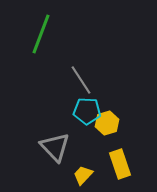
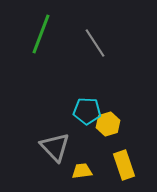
gray line: moved 14 px right, 37 px up
yellow hexagon: moved 1 px right, 1 px down
yellow rectangle: moved 4 px right, 1 px down
yellow trapezoid: moved 1 px left, 4 px up; rotated 40 degrees clockwise
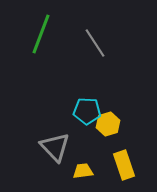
yellow trapezoid: moved 1 px right
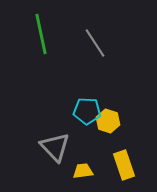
green line: rotated 33 degrees counterclockwise
yellow hexagon: moved 3 px up; rotated 25 degrees counterclockwise
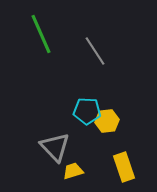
green line: rotated 12 degrees counterclockwise
gray line: moved 8 px down
yellow hexagon: moved 1 px left; rotated 25 degrees counterclockwise
yellow rectangle: moved 2 px down
yellow trapezoid: moved 10 px left; rotated 10 degrees counterclockwise
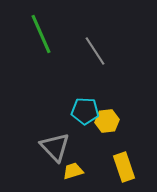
cyan pentagon: moved 2 px left
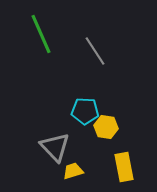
yellow hexagon: moved 1 px left, 6 px down; rotated 15 degrees clockwise
yellow rectangle: rotated 8 degrees clockwise
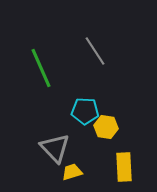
green line: moved 34 px down
gray triangle: moved 1 px down
yellow rectangle: rotated 8 degrees clockwise
yellow trapezoid: moved 1 px left, 1 px down
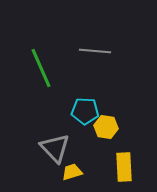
gray line: rotated 52 degrees counterclockwise
